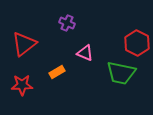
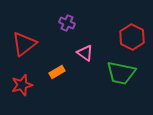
red hexagon: moved 5 px left, 6 px up
pink triangle: rotated 12 degrees clockwise
red star: rotated 15 degrees counterclockwise
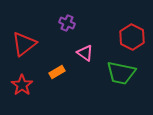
red star: rotated 20 degrees counterclockwise
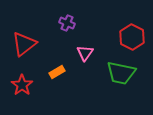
pink triangle: rotated 30 degrees clockwise
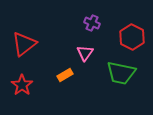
purple cross: moved 25 px right
orange rectangle: moved 8 px right, 3 px down
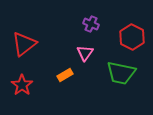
purple cross: moved 1 px left, 1 px down
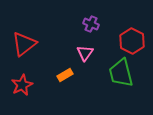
red hexagon: moved 4 px down
green trapezoid: rotated 64 degrees clockwise
red star: rotated 10 degrees clockwise
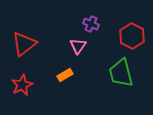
red hexagon: moved 5 px up
pink triangle: moved 7 px left, 7 px up
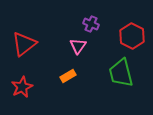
orange rectangle: moved 3 px right, 1 px down
red star: moved 2 px down
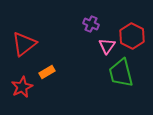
pink triangle: moved 29 px right
orange rectangle: moved 21 px left, 4 px up
